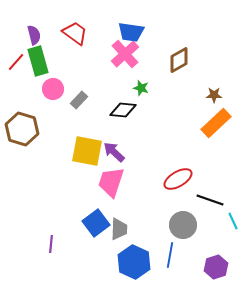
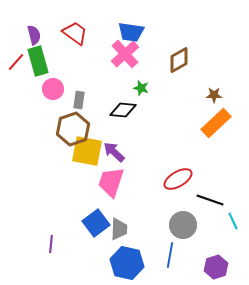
gray rectangle: rotated 36 degrees counterclockwise
brown hexagon: moved 51 px right; rotated 24 degrees clockwise
blue hexagon: moved 7 px left, 1 px down; rotated 12 degrees counterclockwise
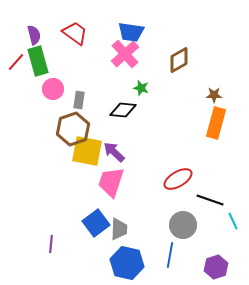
orange rectangle: rotated 32 degrees counterclockwise
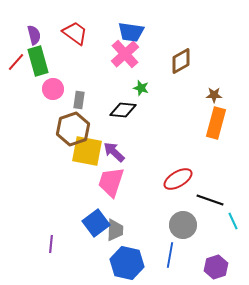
brown diamond: moved 2 px right, 1 px down
gray trapezoid: moved 4 px left, 1 px down
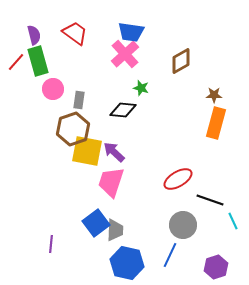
blue line: rotated 15 degrees clockwise
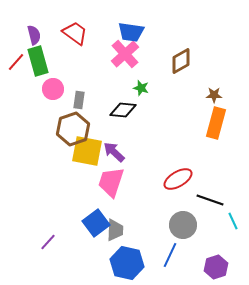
purple line: moved 3 px left, 2 px up; rotated 36 degrees clockwise
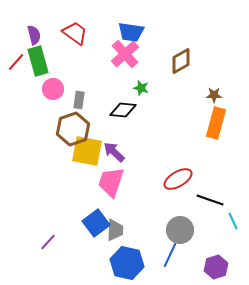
gray circle: moved 3 px left, 5 px down
